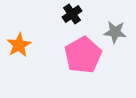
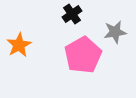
gray star: rotated 15 degrees counterclockwise
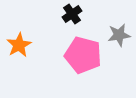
gray star: moved 4 px right, 3 px down
pink pentagon: rotated 27 degrees counterclockwise
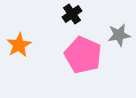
pink pentagon: rotated 9 degrees clockwise
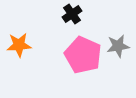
gray star: moved 1 px left, 11 px down
orange star: rotated 25 degrees clockwise
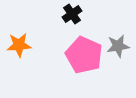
pink pentagon: moved 1 px right
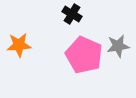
black cross: rotated 24 degrees counterclockwise
